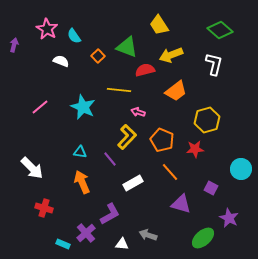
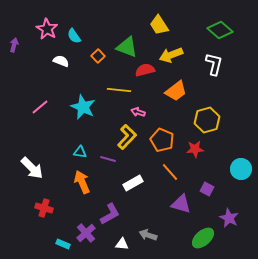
purple line: moved 2 px left; rotated 35 degrees counterclockwise
purple square: moved 4 px left, 1 px down
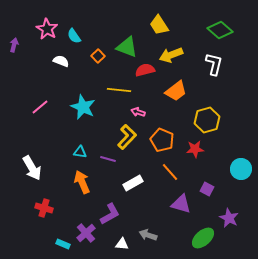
white arrow: rotated 15 degrees clockwise
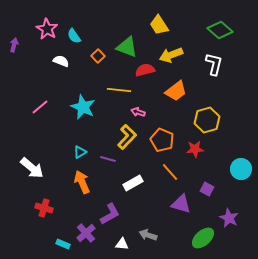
cyan triangle: rotated 40 degrees counterclockwise
white arrow: rotated 20 degrees counterclockwise
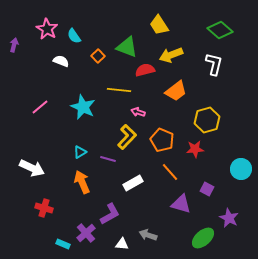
white arrow: rotated 15 degrees counterclockwise
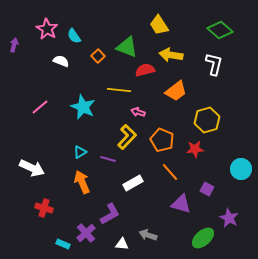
yellow arrow: rotated 30 degrees clockwise
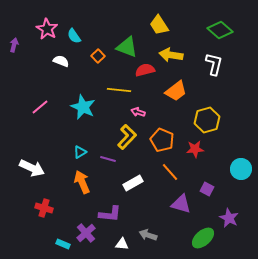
purple L-shape: rotated 35 degrees clockwise
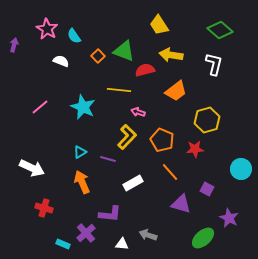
green triangle: moved 3 px left, 4 px down
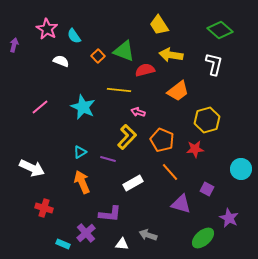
orange trapezoid: moved 2 px right
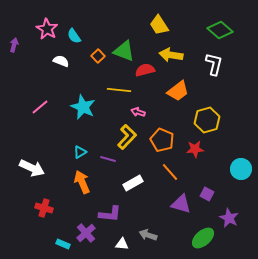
purple square: moved 5 px down
